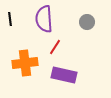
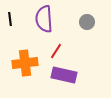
red line: moved 1 px right, 4 px down
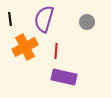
purple semicircle: rotated 20 degrees clockwise
red line: rotated 28 degrees counterclockwise
orange cross: moved 16 px up; rotated 20 degrees counterclockwise
purple rectangle: moved 2 px down
